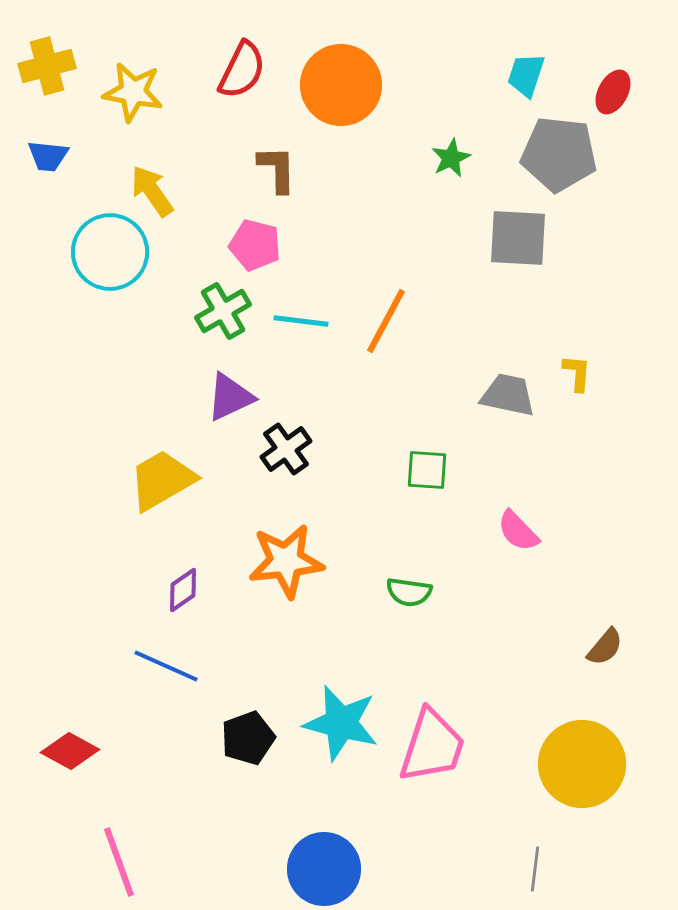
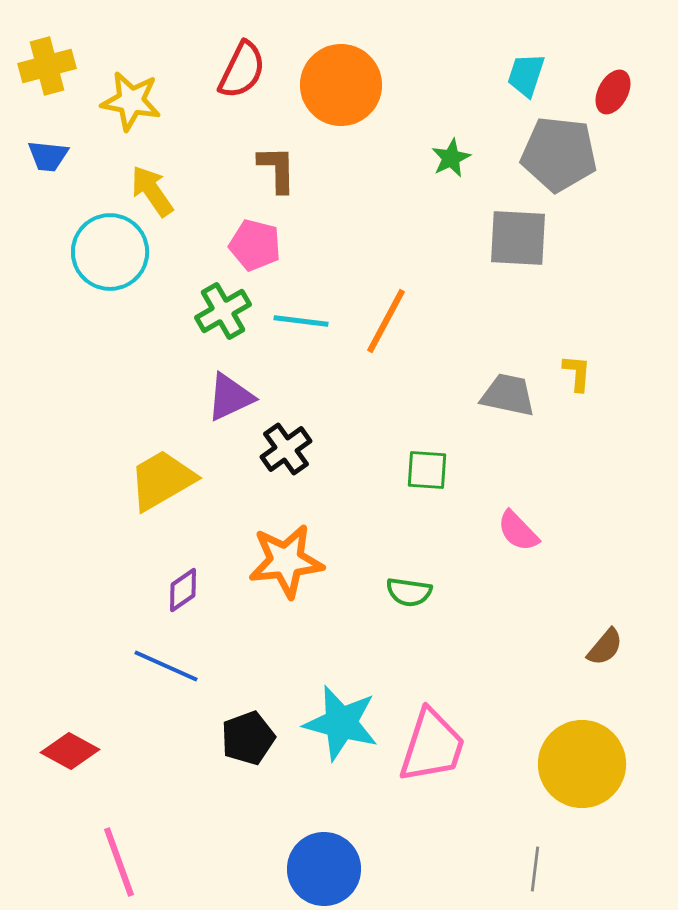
yellow star: moved 2 px left, 9 px down
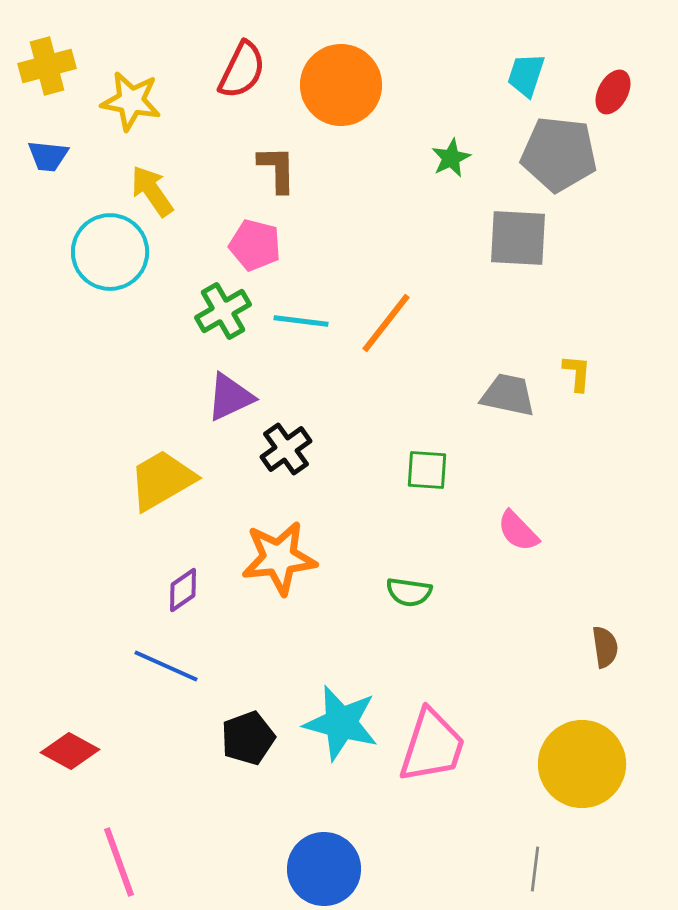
orange line: moved 2 px down; rotated 10 degrees clockwise
orange star: moved 7 px left, 3 px up
brown semicircle: rotated 48 degrees counterclockwise
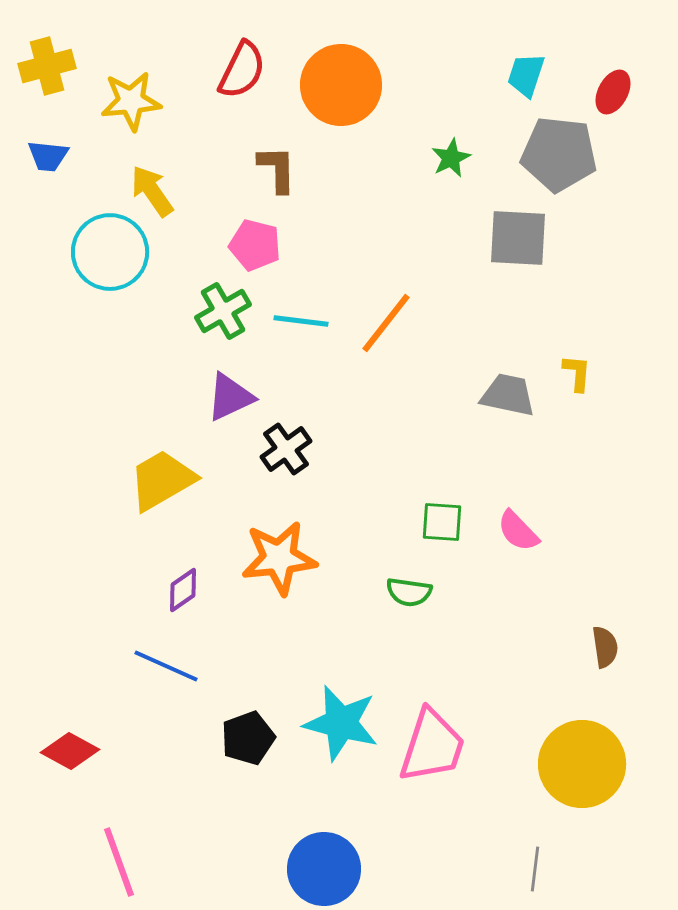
yellow star: rotated 16 degrees counterclockwise
green square: moved 15 px right, 52 px down
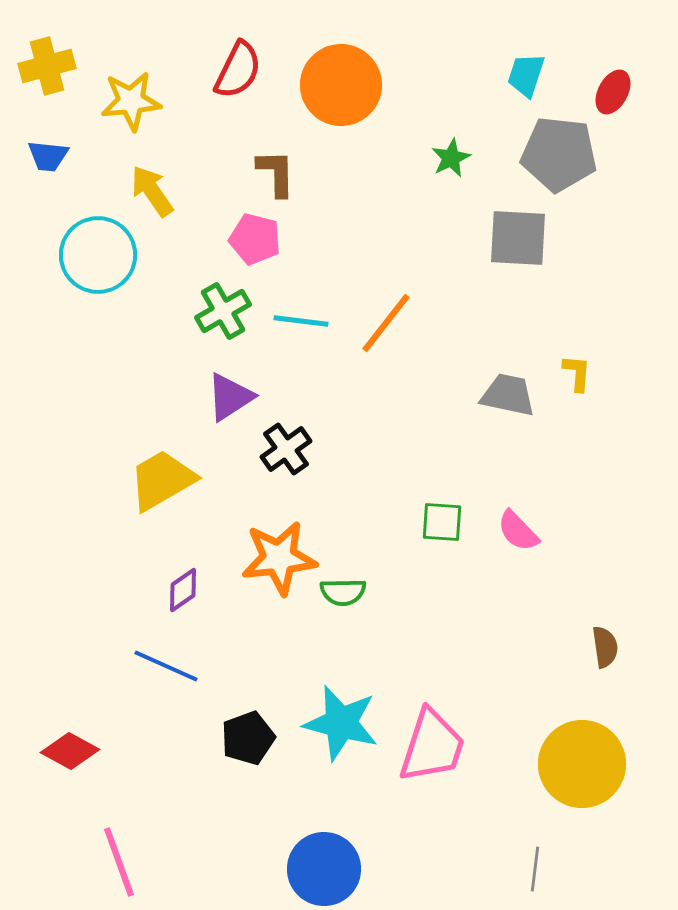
red semicircle: moved 4 px left
brown L-shape: moved 1 px left, 4 px down
pink pentagon: moved 6 px up
cyan circle: moved 12 px left, 3 px down
purple triangle: rotated 8 degrees counterclockwise
green semicircle: moved 66 px left; rotated 9 degrees counterclockwise
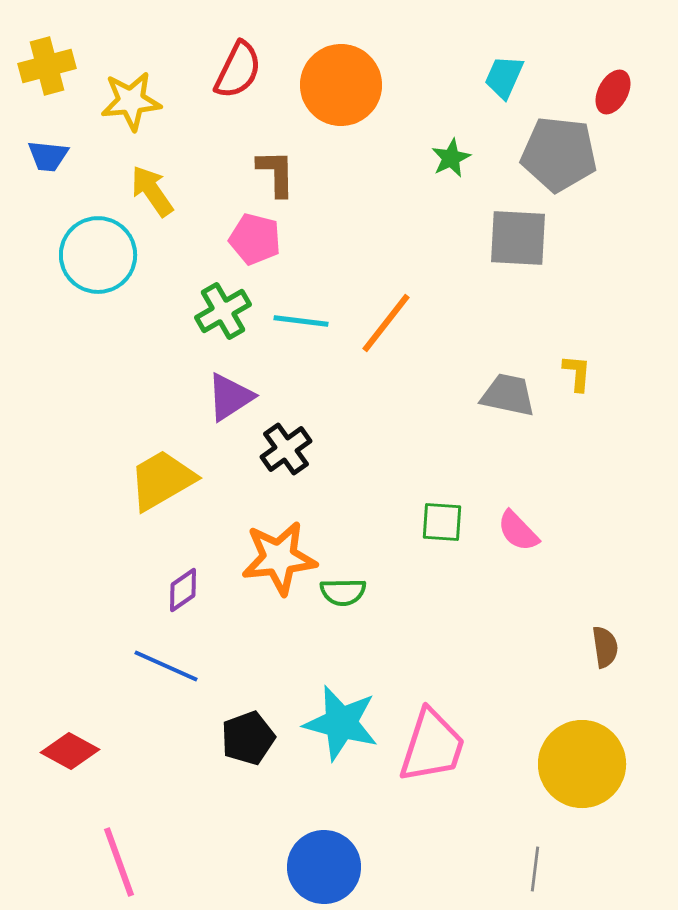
cyan trapezoid: moved 22 px left, 2 px down; rotated 6 degrees clockwise
blue circle: moved 2 px up
